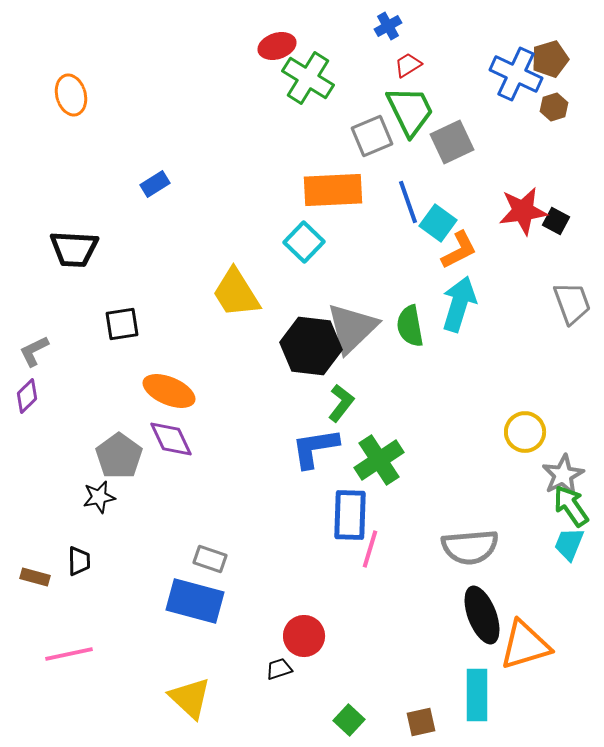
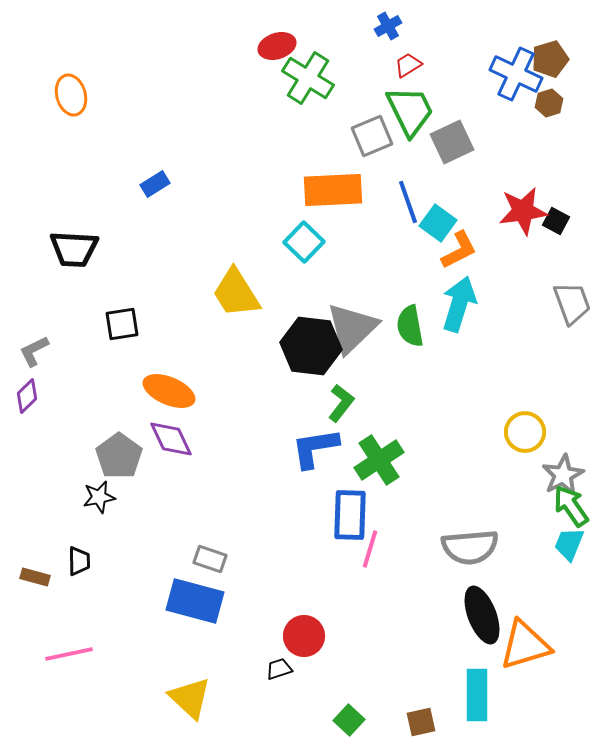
brown hexagon at (554, 107): moved 5 px left, 4 px up
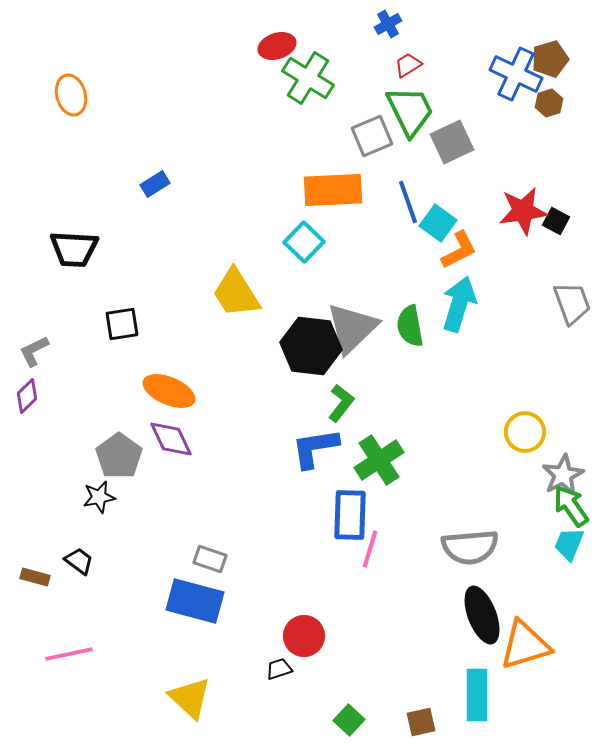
blue cross at (388, 26): moved 2 px up
black trapezoid at (79, 561): rotated 52 degrees counterclockwise
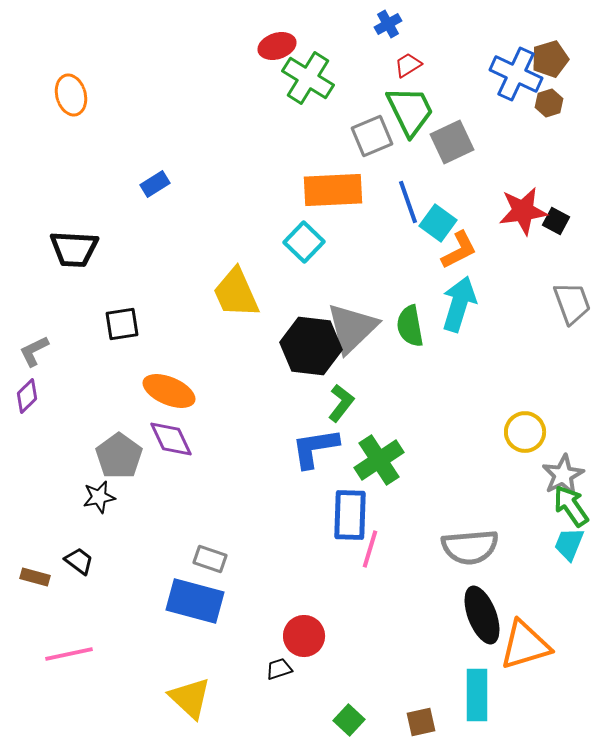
yellow trapezoid at (236, 293): rotated 8 degrees clockwise
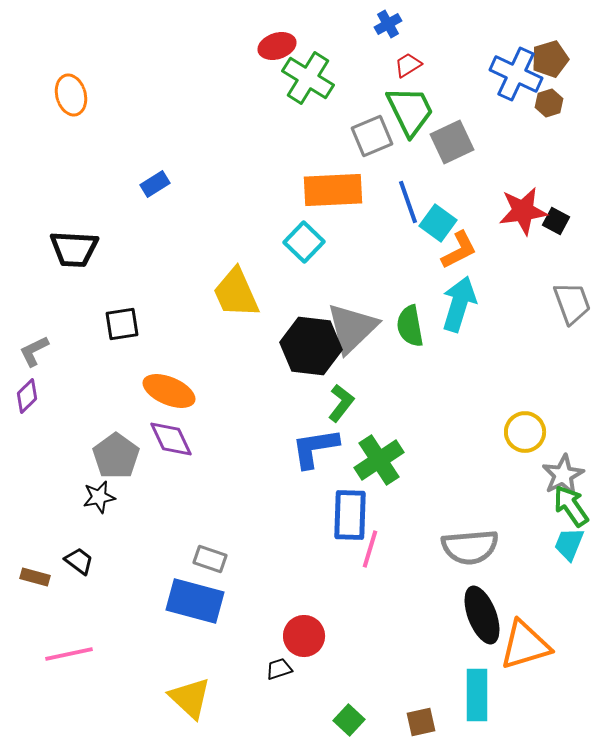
gray pentagon at (119, 456): moved 3 px left
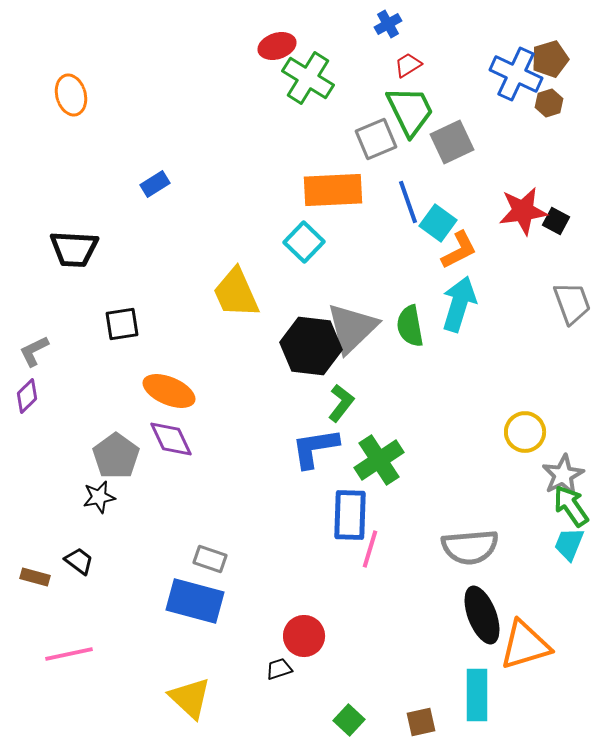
gray square at (372, 136): moved 4 px right, 3 px down
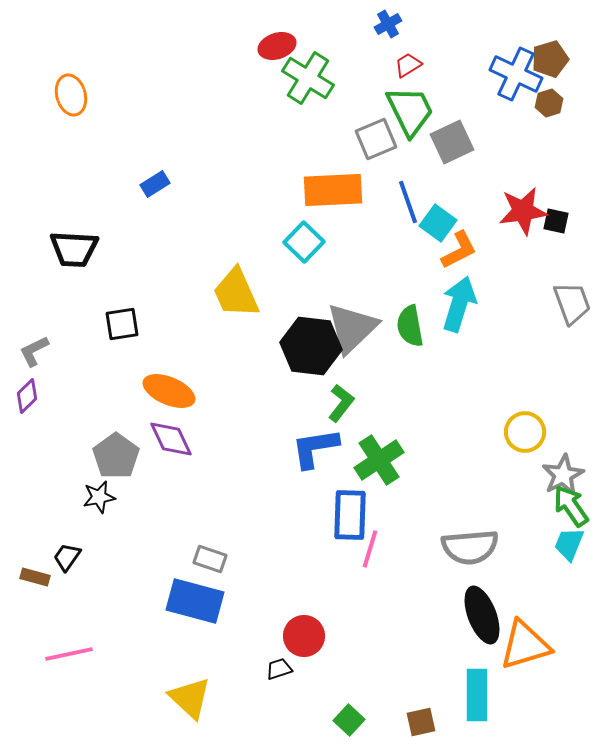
black square at (556, 221): rotated 16 degrees counterclockwise
black trapezoid at (79, 561): moved 12 px left, 4 px up; rotated 92 degrees counterclockwise
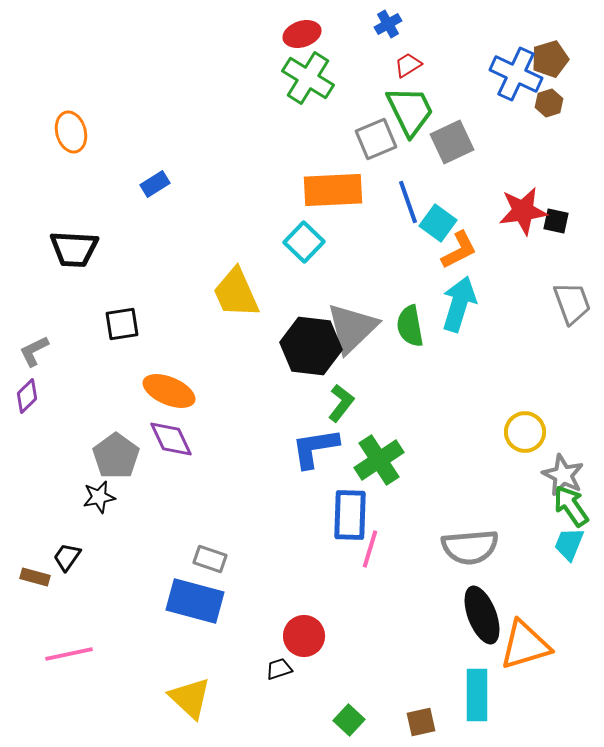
red ellipse at (277, 46): moved 25 px right, 12 px up
orange ellipse at (71, 95): moved 37 px down
gray star at (563, 475): rotated 18 degrees counterclockwise
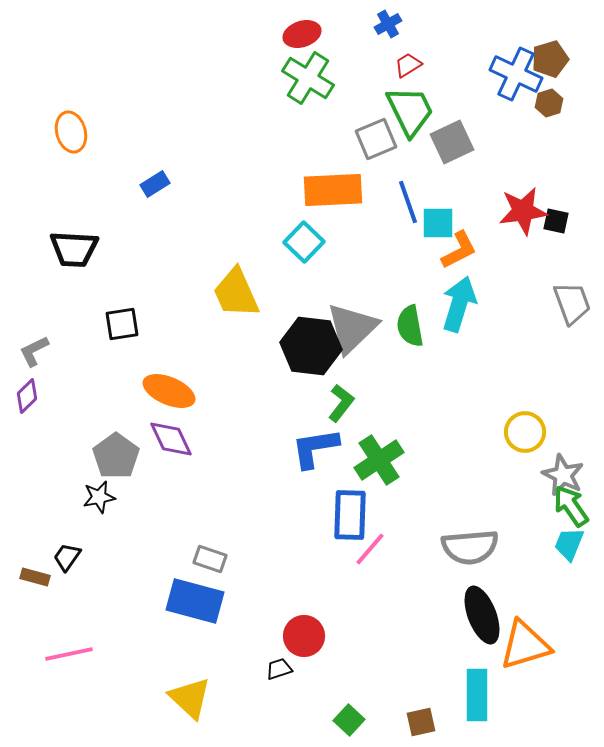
cyan square at (438, 223): rotated 36 degrees counterclockwise
pink line at (370, 549): rotated 24 degrees clockwise
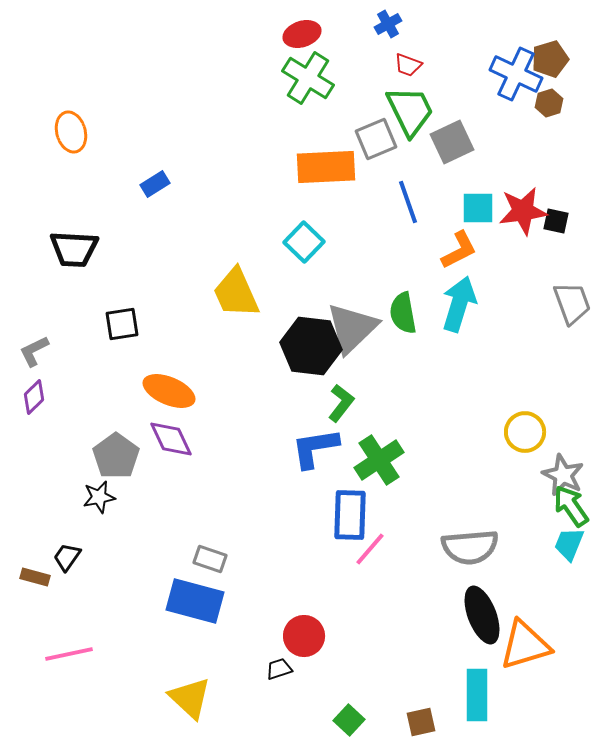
red trapezoid at (408, 65): rotated 128 degrees counterclockwise
orange rectangle at (333, 190): moved 7 px left, 23 px up
cyan square at (438, 223): moved 40 px right, 15 px up
green semicircle at (410, 326): moved 7 px left, 13 px up
purple diamond at (27, 396): moved 7 px right, 1 px down
